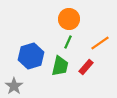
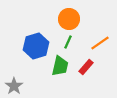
blue hexagon: moved 5 px right, 10 px up
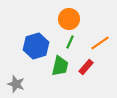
green line: moved 2 px right
gray star: moved 2 px right, 2 px up; rotated 18 degrees counterclockwise
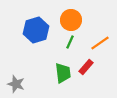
orange circle: moved 2 px right, 1 px down
blue hexagon: moved 16 px up
green trapezoid: moved 3 px right, 7 px down; rotated 20 degrees counterclockwise
